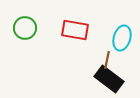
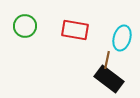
green circle: moved 2 px up
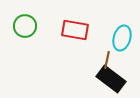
black rectangle: moved 2 px right
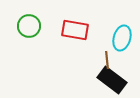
green circle: moved 4 px right
brown line: rotated 18 degrees counterclockwise
black rectangle: moved 1 px right, 1 px down
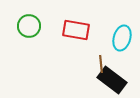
red rectangle: moved 1 px right
brown line: moved 6 px left, 4 px down
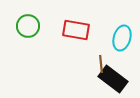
green circle: moved 1 px left
black rectangle: moved 1 px right, 1 px up
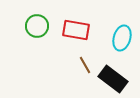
green circle: moved 9 px right
brown line: moved 16 px left, 1 px down; rotated 24 degrees counterclockwise
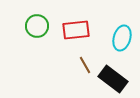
red rectangle: rotated 16 degrees counterclockwise
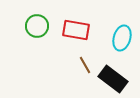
red rectangle: rotated 16 degrees clockwise
